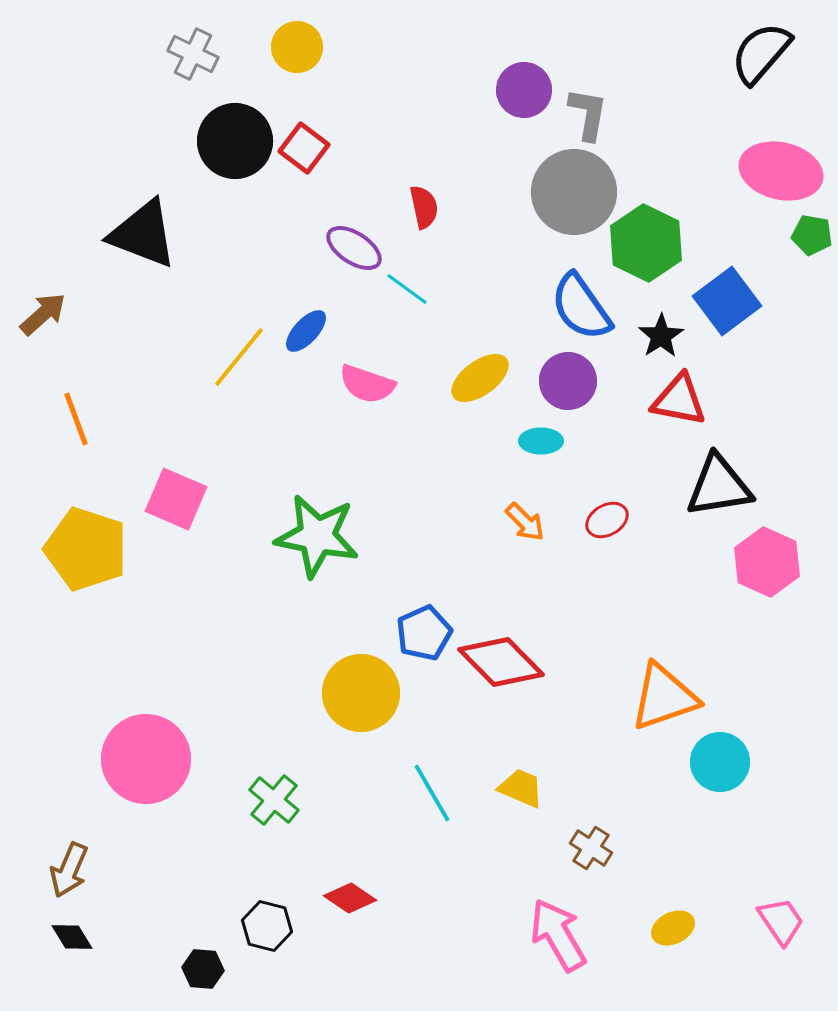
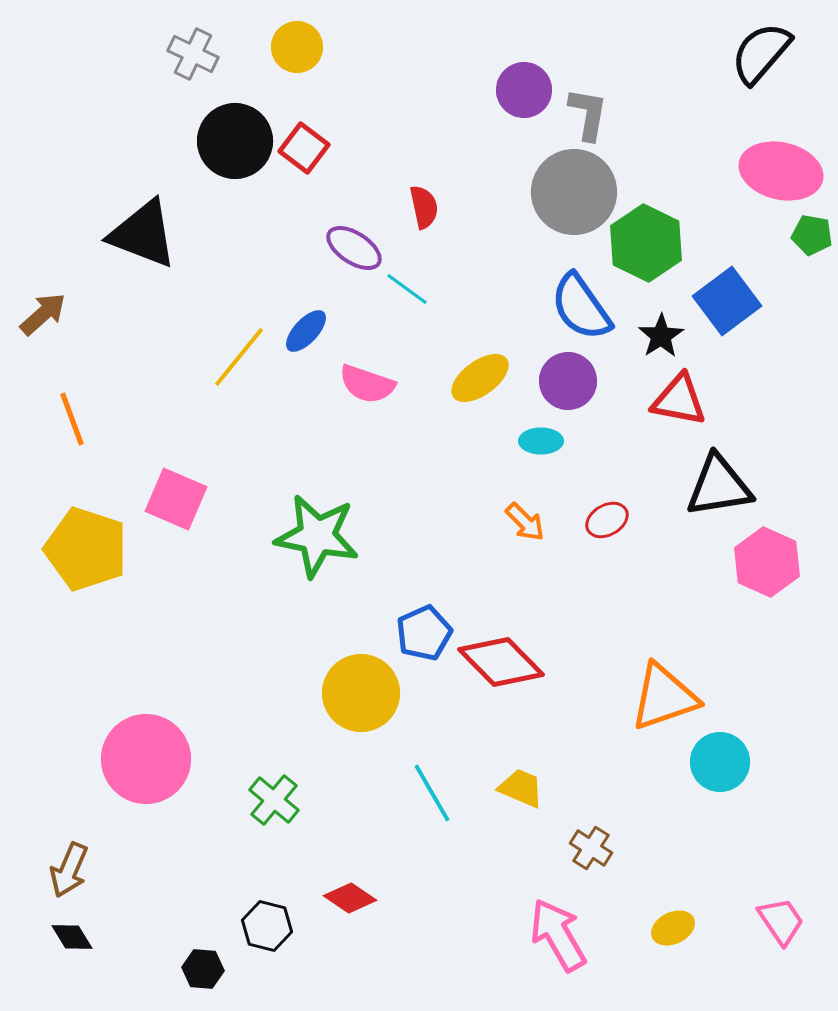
orange line at (76, 419): moved 4 px left
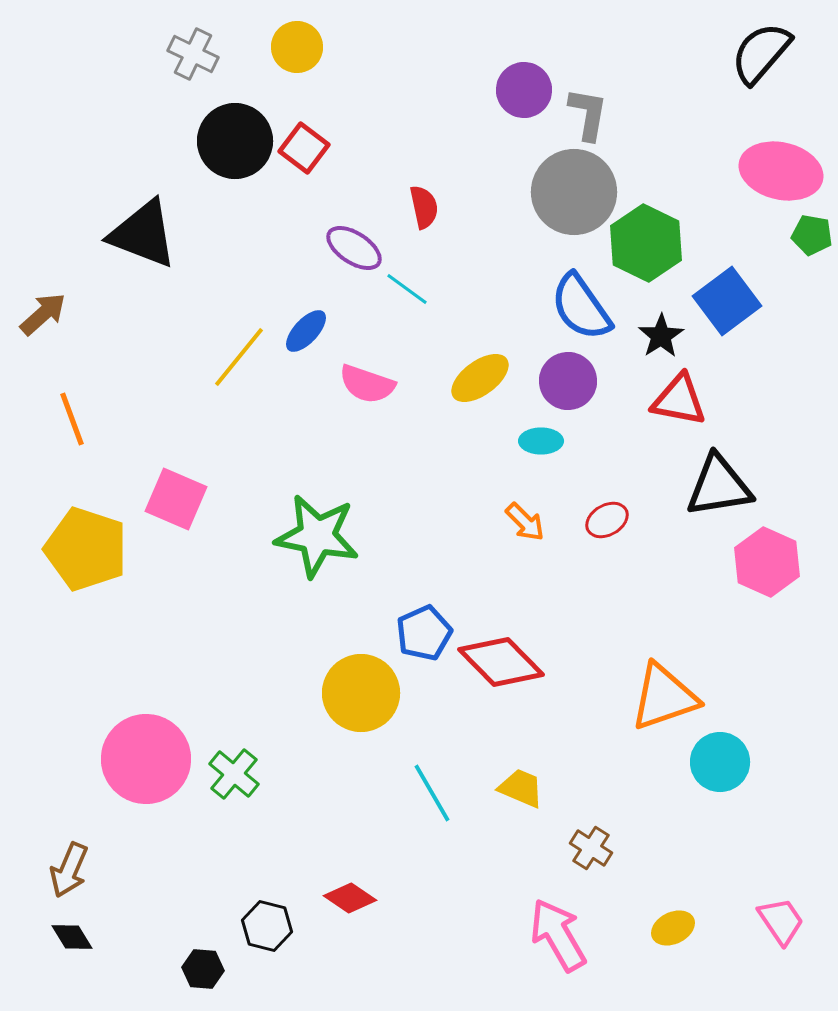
green cross at (274, 800): moved 40 px left, 26 px up
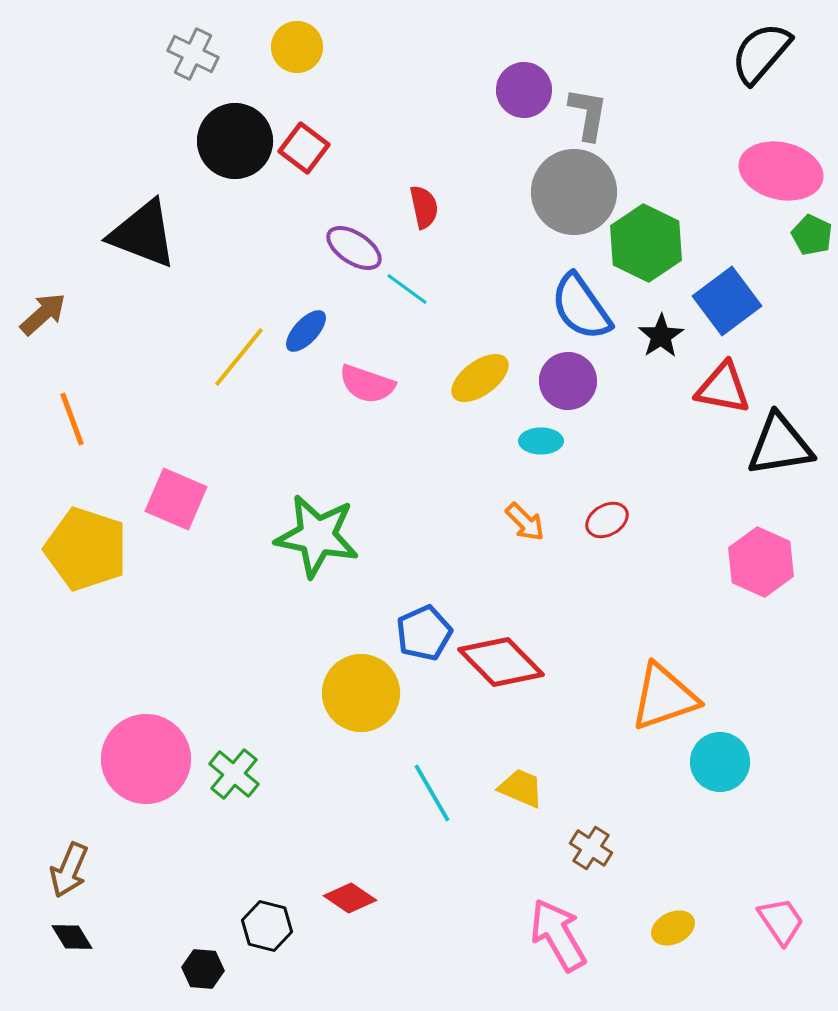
green pentagon at (812, 235): rotated 15 degrees clockwise
red triangle at (679, 400): moved 44 px right, 12 px up
black triangle at (719, 486): moved 61 px right, 41 px up
pink hexagon at (767, 562): moved 6 px left
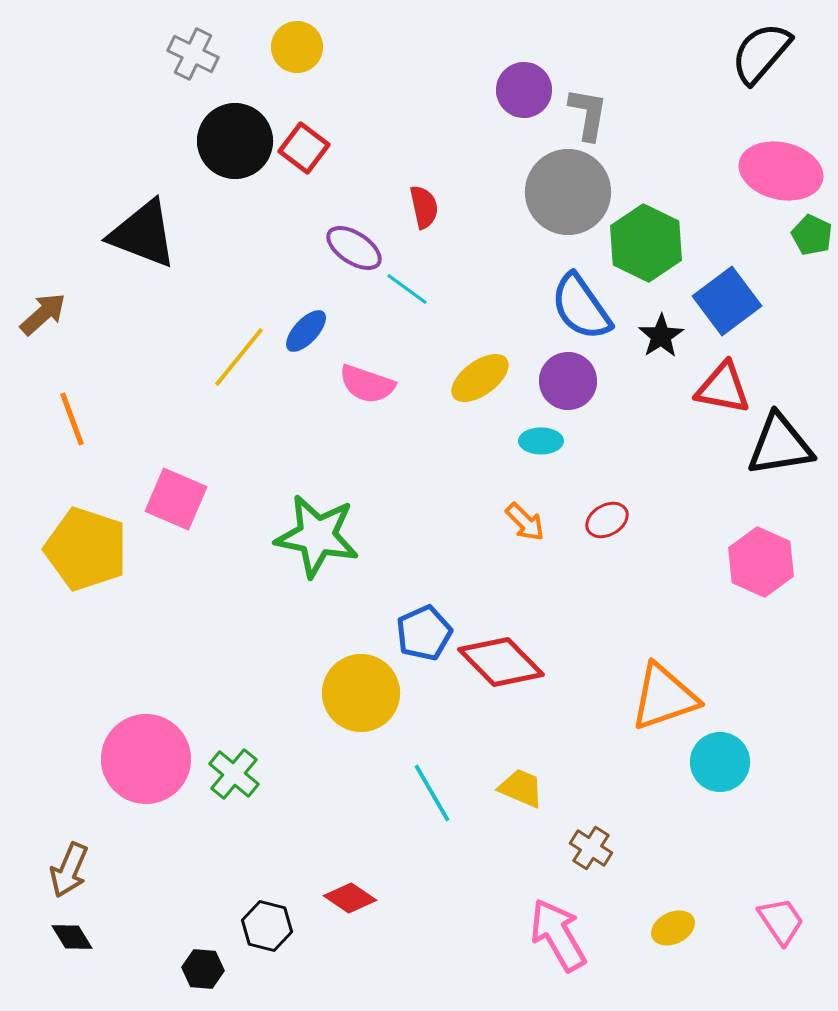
gray circle at (574, 192): moved 6 px left
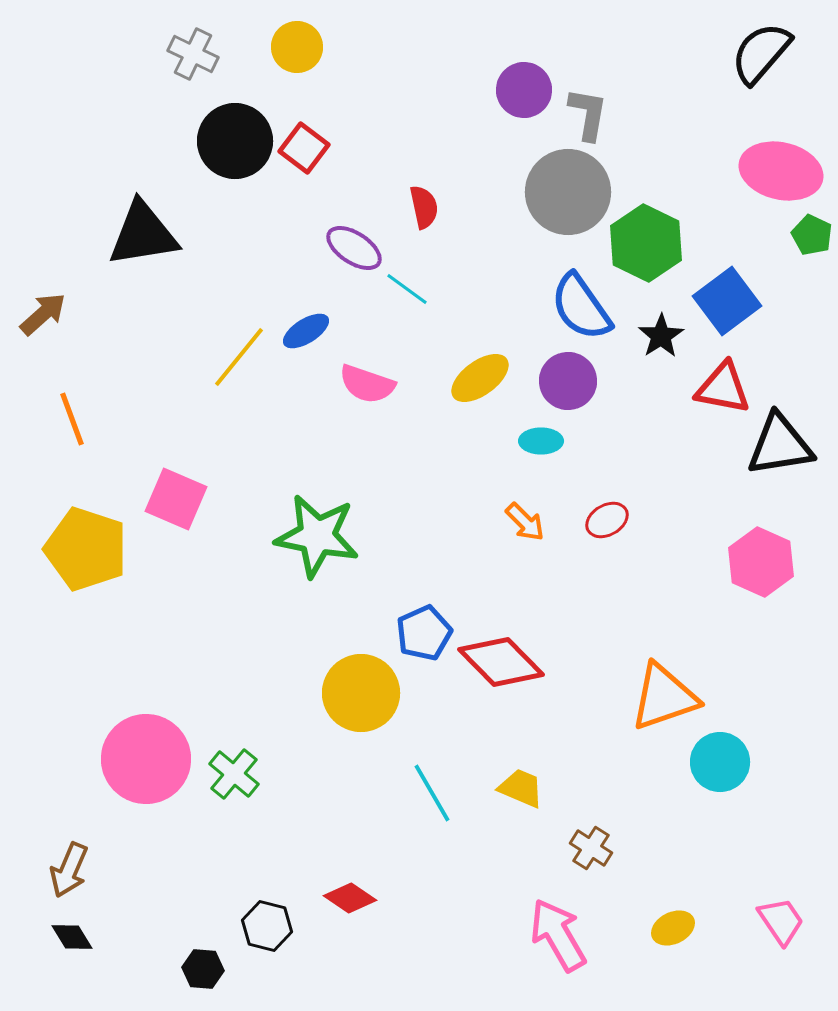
black triangle at (143, 234): rotated 30 degrees counterclockwise
blue ellipse at (306, 331): rotated 15 degrees clockwise
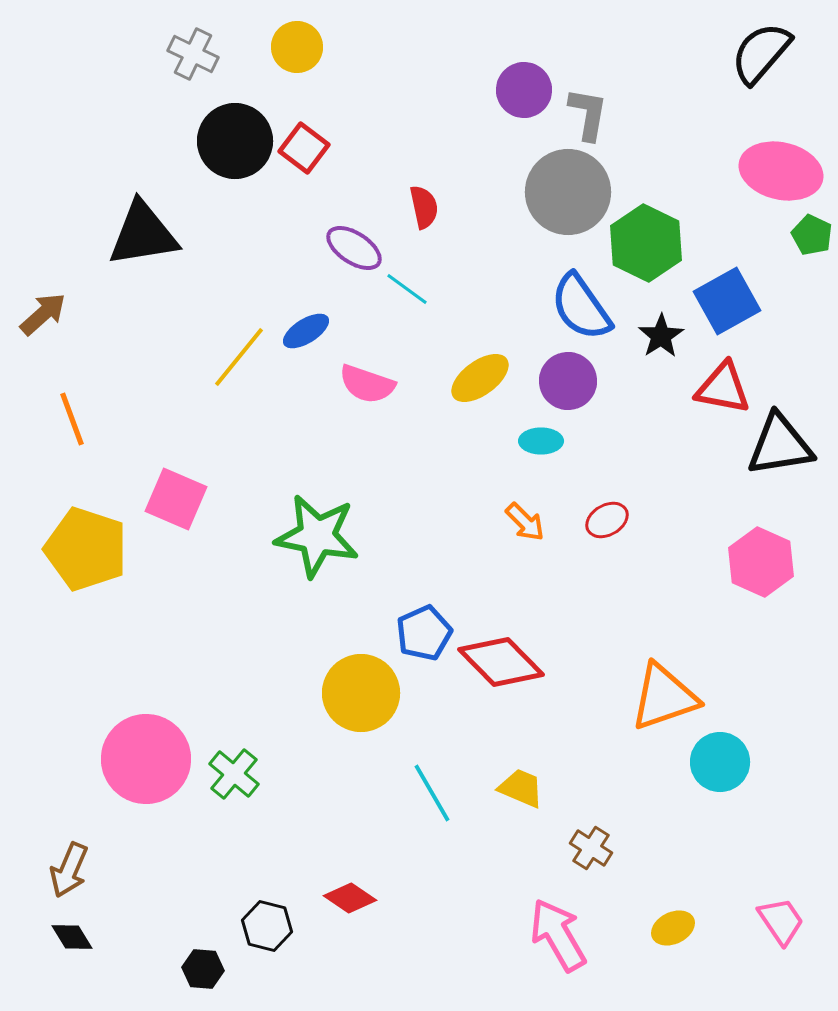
blue square at (727, 301): rotated 8 degrees clockwise
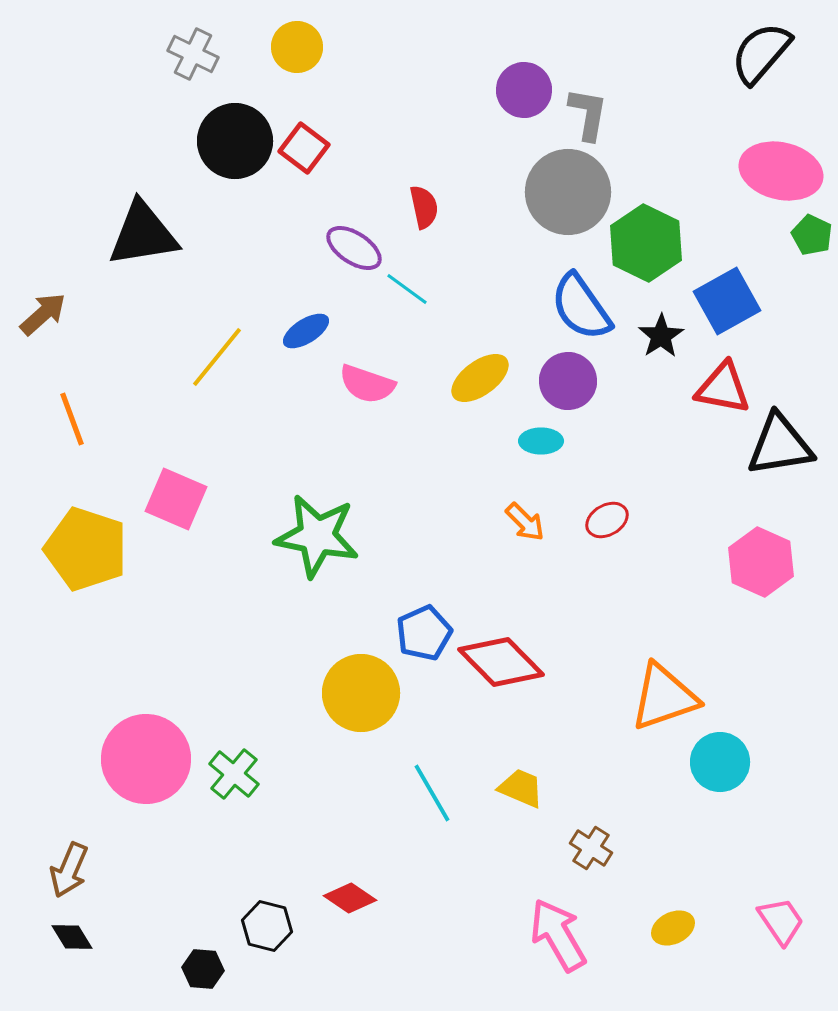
yellow line at (239, 357): moved 22 px left
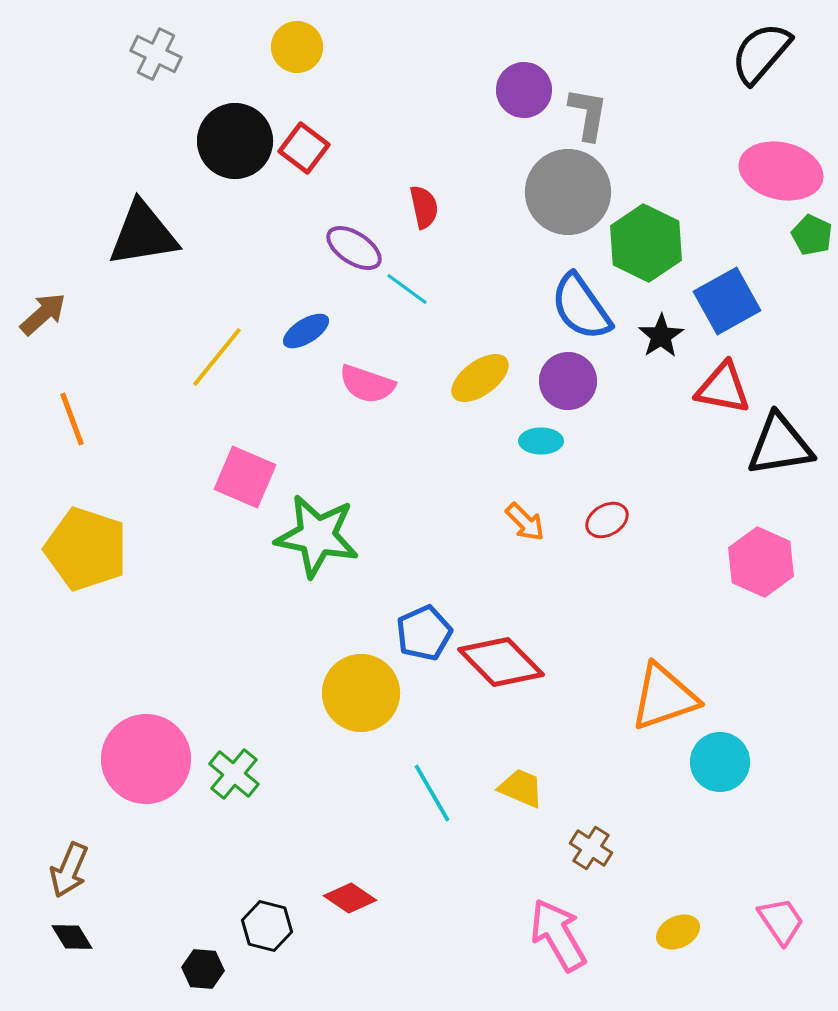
gray cross at (193, 54): moved 37 px left
pink square at (176, 499): moved 69 px right, 22 px up
yellow ellipse at (673, 928): moved 5 px right, 4 px down
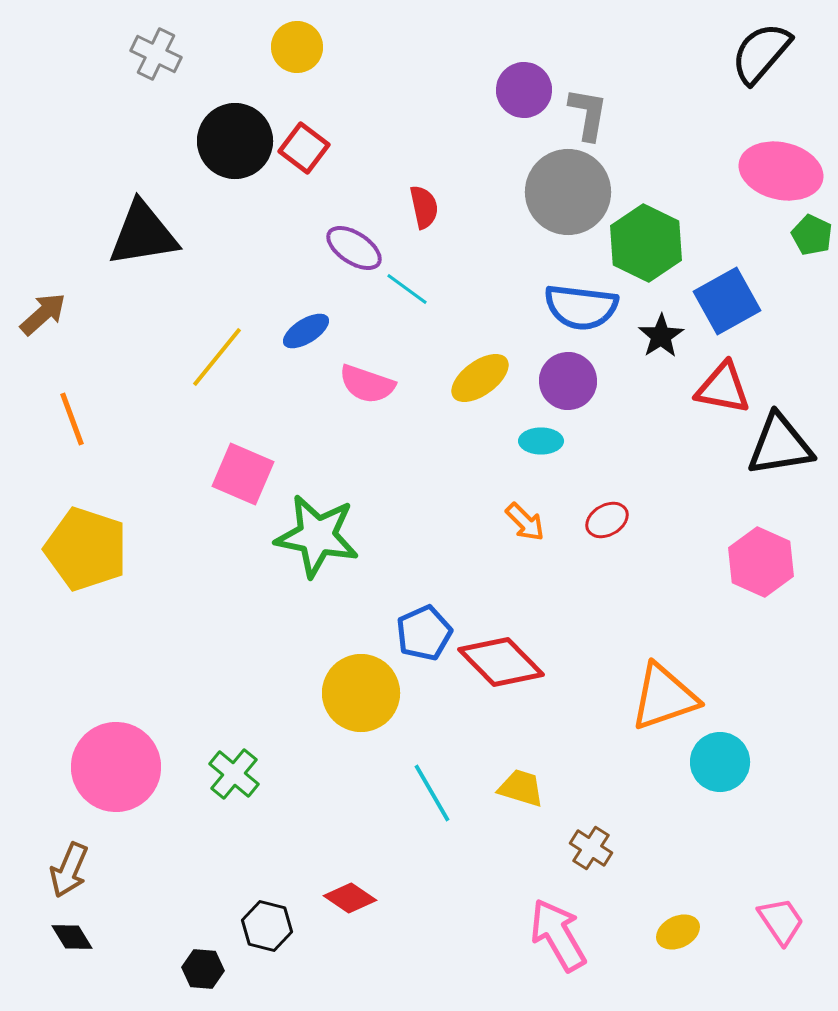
blue semicircle at (581, 307): rotated 48 degrees counterclockwise
pink square at (245, 477): moved 2 px left, 3 px up
pink circle at (146, 759): moved 30 px left, 8 px down
yellow trapezoid at (521, 788): rotated 6 degrees counterclockwise
